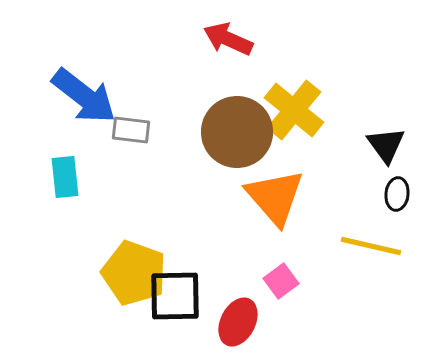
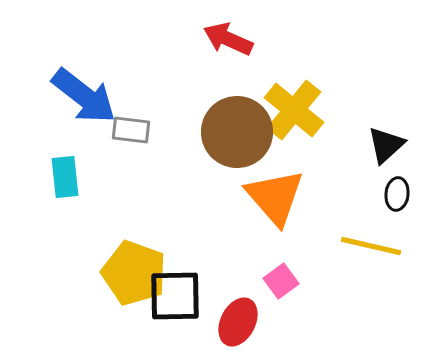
black triangle: rotated 24 degrees clockwise
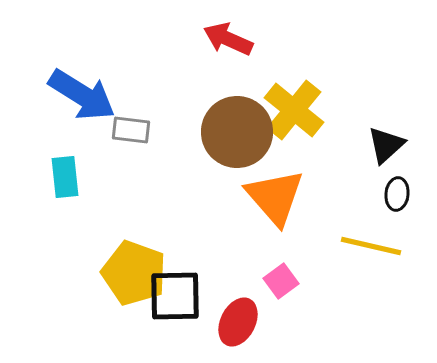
blue arrow: moved 2 px left, 1 px up; rotated 6 degrees counterclockwise
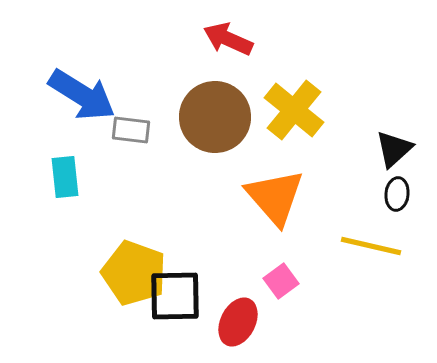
brown circle: moved 22 px left, 15 px up
black triangle: moved 8 px right, 4 px down
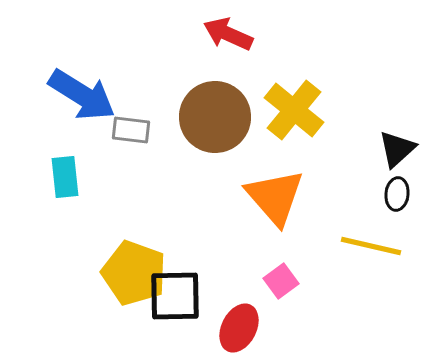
red arrow: moved 5 px up
black triangle: moved 3 px right
red ellipse: moved 1 px right, 6 px down
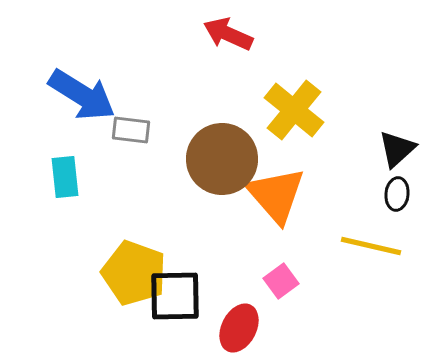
brown circle: moved 7 px right, 42 px down
orange triangle: moved 1 px right, 2 px up
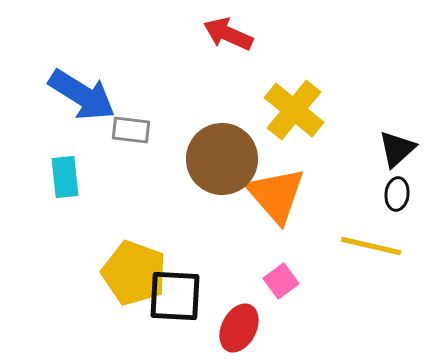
black square: rotated 4 degrees clockwise
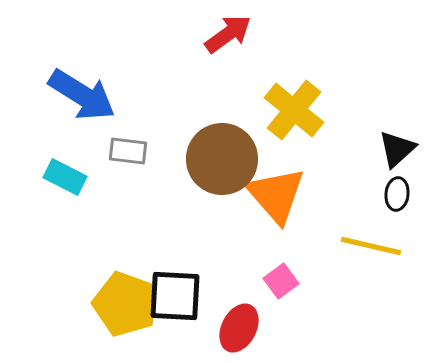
red arrow: rotated 120 degrees clockwise
gray rectangle: moved 3 px left, 21 px down
cyan rectangle: rotated 57 degrees counterclockwise
yellow pentagon: moved 9 px left, 31 px down
